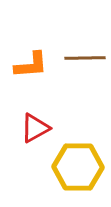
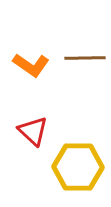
orange L-shape: rotated 39 degrees clockwise
red triangle: moved 2 px left, 3 px down; rotated 48 degrees counterclockwise
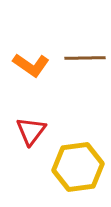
red triangle: moved 2 px left; rotated 24 degrees clockwise
yellow hexagon: rotated 9 degrees counterclockwise
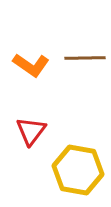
yellow hexagon: moved 3 px down; rotated 18 degrees clockwise
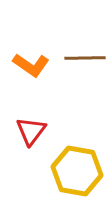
yellow hexagon: moved 1 px left, 1 px down
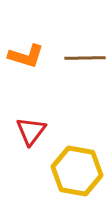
orange L-shape: moved 5 px left, 9 px up; rotated 18 degrees counterclockwise
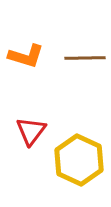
yellow hexagon: moved 2 px right, 11 px up; rotated 15 degrees clockwise
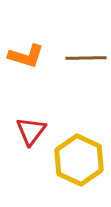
brown line: moved 1 px right
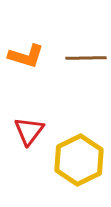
red triangle: moved 2 px left
yellow hexagon: rotated 9 degrees clockwise
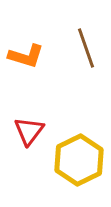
brown line: moved 10 px up; rotated 72 degrees clockwise
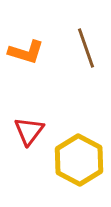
orange L-shape: moved 4 px up
yellow hexagon: rotated 6 degrees counterclockwise
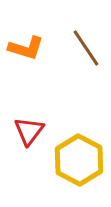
brown line: rotated 15 degrees counterclockwise
orange L-shape: moved 4 px up
